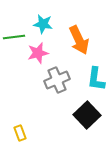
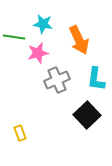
green line: rotated 15 degrees clockwise
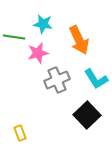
cyan L-shape: rotated 40 degrees counterclockwise
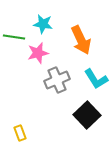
orange arrow: moved 2 px right
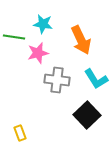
gray cross: rotated 30 degrees clockwise
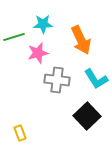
cyan star: rotated 12 degrees counterclockwise
green line: rotated 25 degrees counterclockwise
black square: moved 1 px down
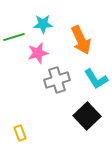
gray cross: rotated 25 degrees counterclockwise
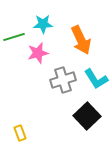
gray cross: moved 6 px right
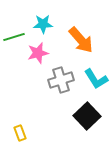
orange arrow: rotated 16 degrees counterclockwise
gray cross: moved 2 px left
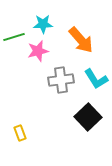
pink star: moved 2 px up
gray cross: rotated 10 degrees clockwise
black square: moved 1 px right, 1 px down
